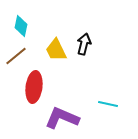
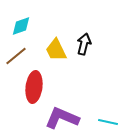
cyan diamond: rotated 60 degrees clockwise
cyan line: moved 18 px down
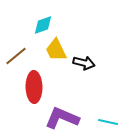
cyan diamond: moved 22 px right, 1 px up
black arrow: moved 19 px down; rotated 90 degrees clockwise
red ellipse: rotated 8 degrees counterclockwise
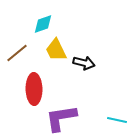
cyan diamond: moved 1 px up
brown line: moved 1 px right, 3 px up
red ellipse: moved 2 px down
purple L-shape: moved 1 px left; rotated 32 degrees counterclockwise
cyan line: moved 9 px right, 2 px up
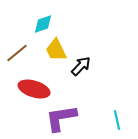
black arrow: moved 3 px left, 3 px down; rotated 60 degrees counterclockwise
red ellipse: rotated 72 degrees counterclockwise
cyan line: rotated 66 degrees clockwise
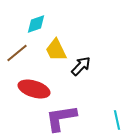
cyan diamond: moved 7 px left
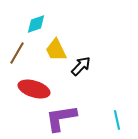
brown line: rotated 20 degrees counterclockwise
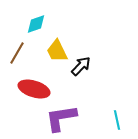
yellow trapezoid: moved 1 px right, 1 px down
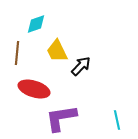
brown line: rotated 25 degrees counterclockwise
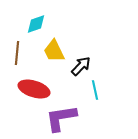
yellow trapezoid: moved 3 px left
cyan line: moved 22 px left, 30 px up
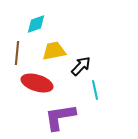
yellow trapezoid: rotated 105 degrees clockwise
red ellipse: moved 3 px right, 6 px up
purple L-shape: moved 1 px left, 1 px up
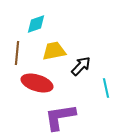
cyan line: moved 11 px right, 2 px up
